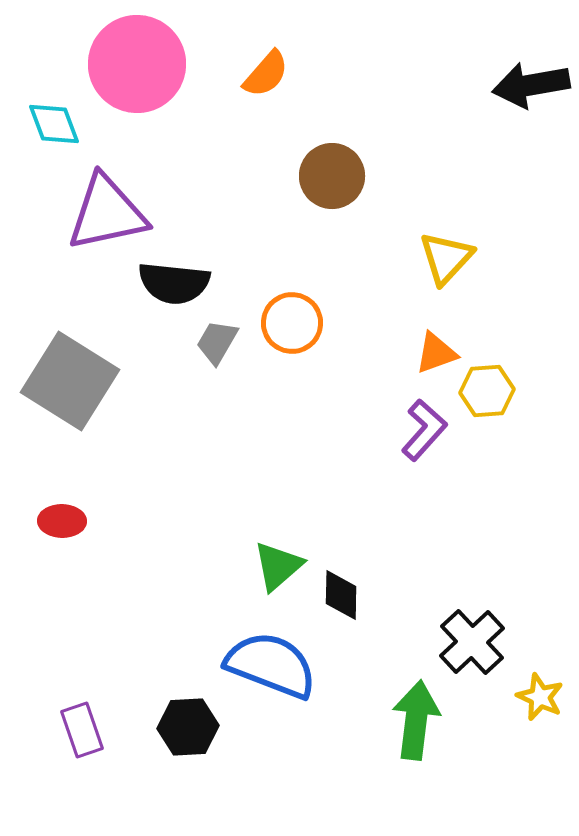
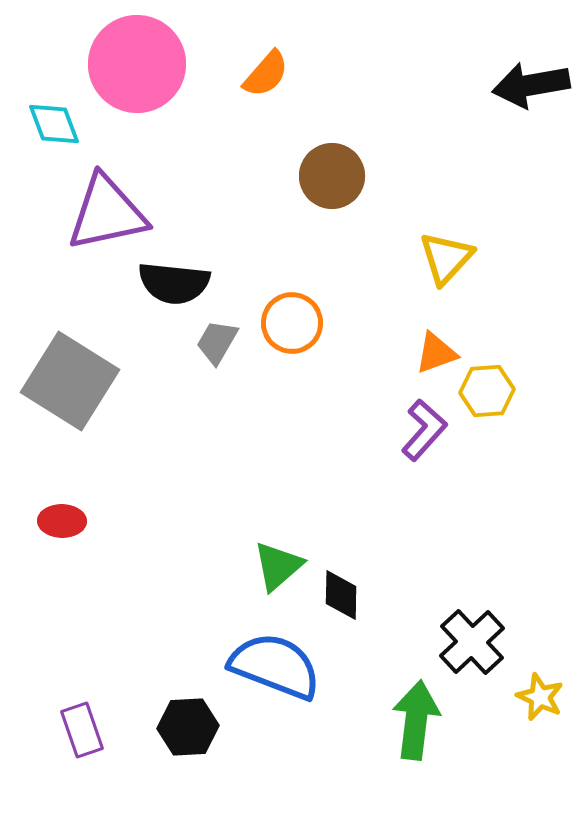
blue semicircle: moved 4 px right, 1 px down
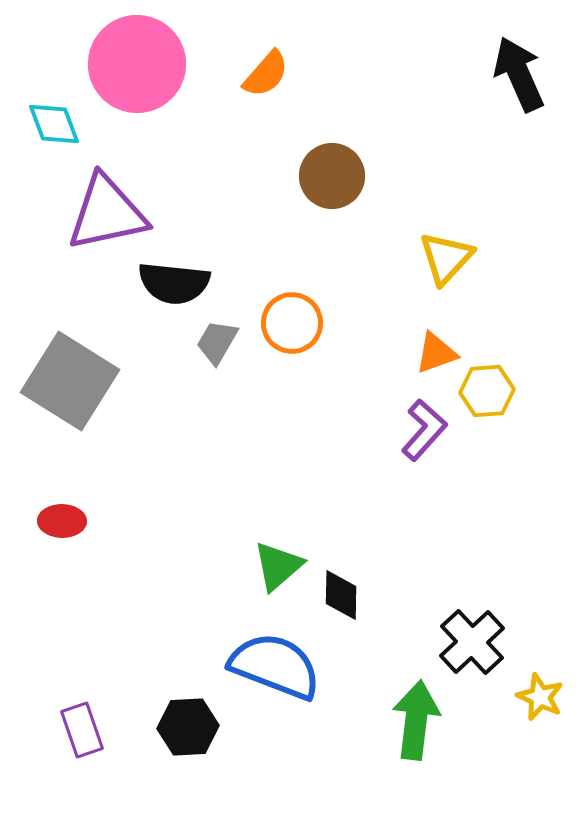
black arrow: moved 12 px left, 11 px up; rotated 76 degrees clockwise
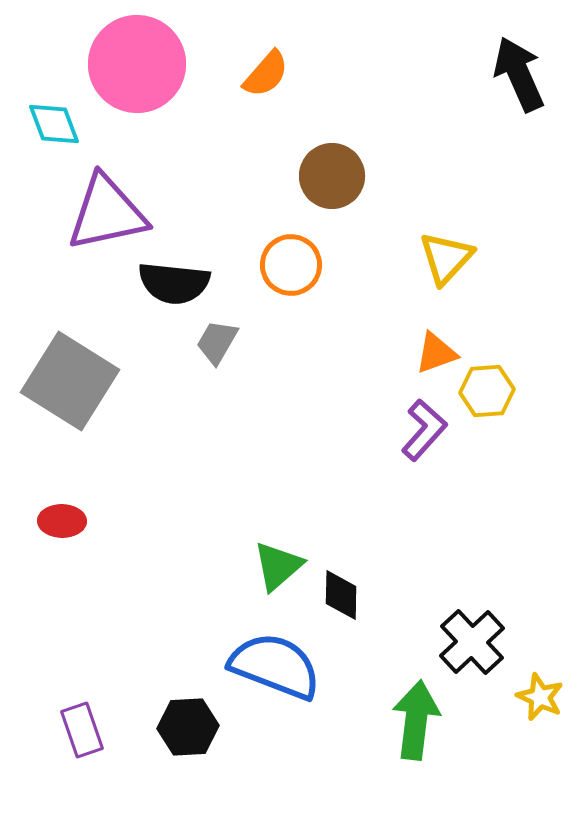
orange circle: moved 1 px left, 58 px up
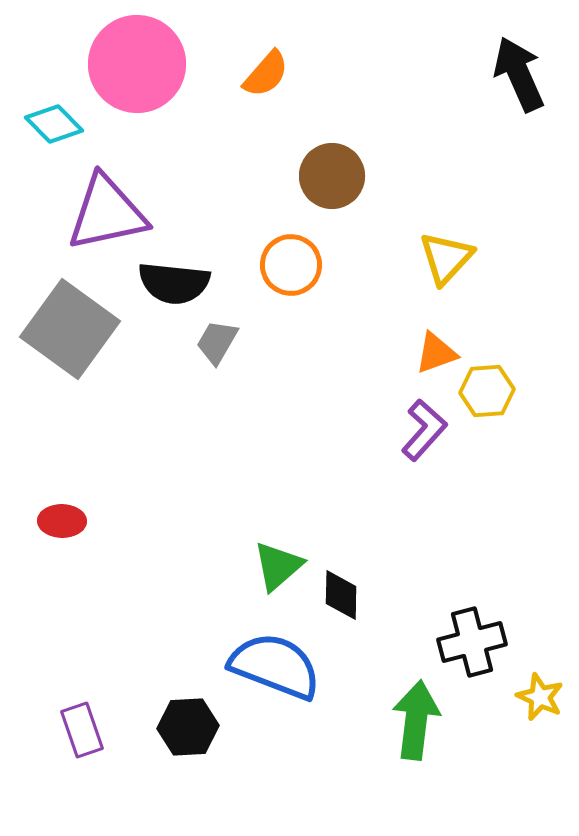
cyan diamond: rotated 24 degrees counterclockwise
gray square: moved 52 px up; rotated 4 degrees clockwise
black cross: rotated 28 degrees clockwise
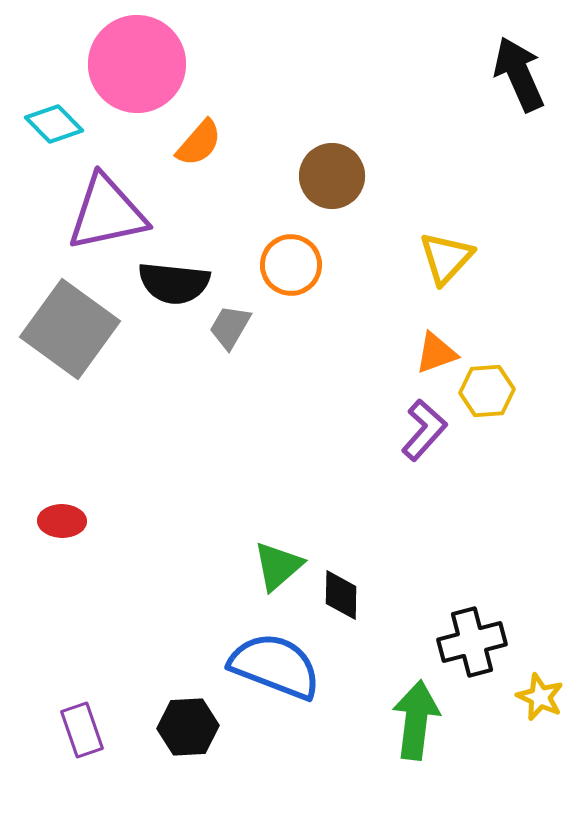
orange semicircle: moved 67 px left, 69 px down
gray trapezoid: moved 13 px right, 15 px up
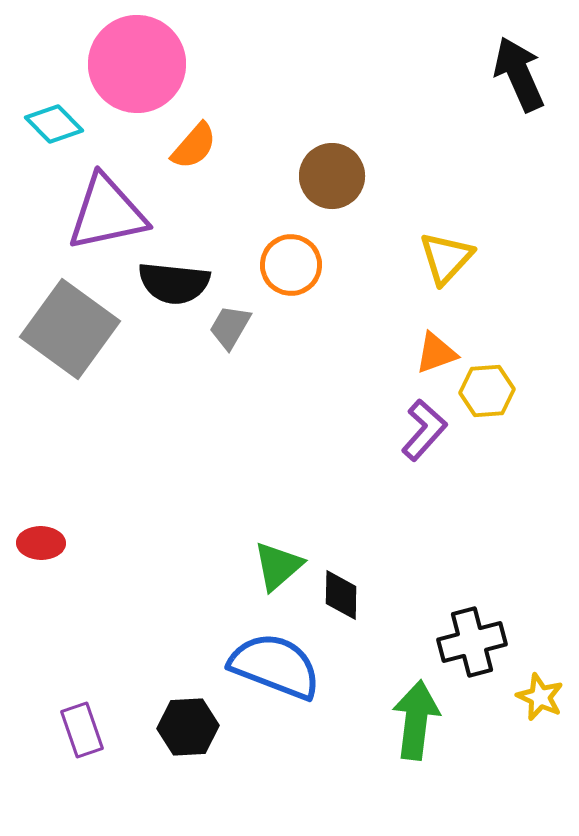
orange semicircle: moved 5 px left, 3 px down
red ellipse: moved 21 px left, 22 px down
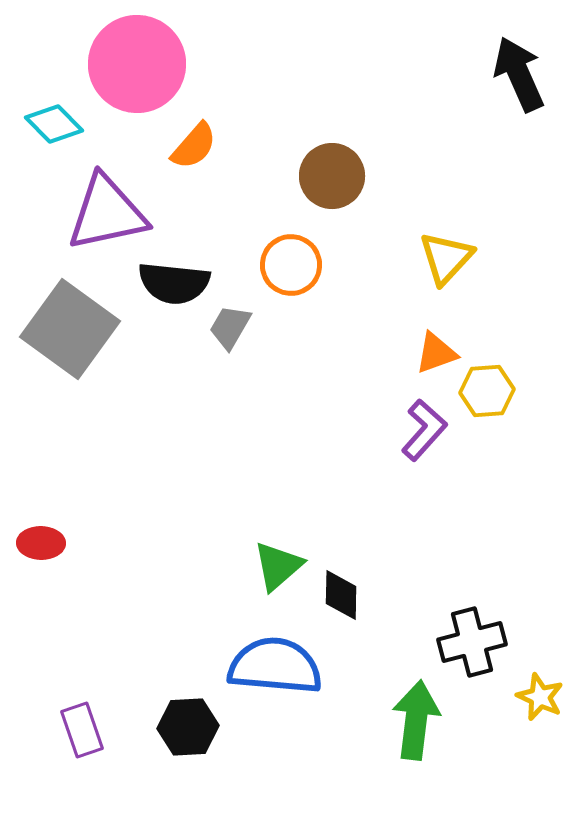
blue semicircle: rotated 16 degrees counterclockwise
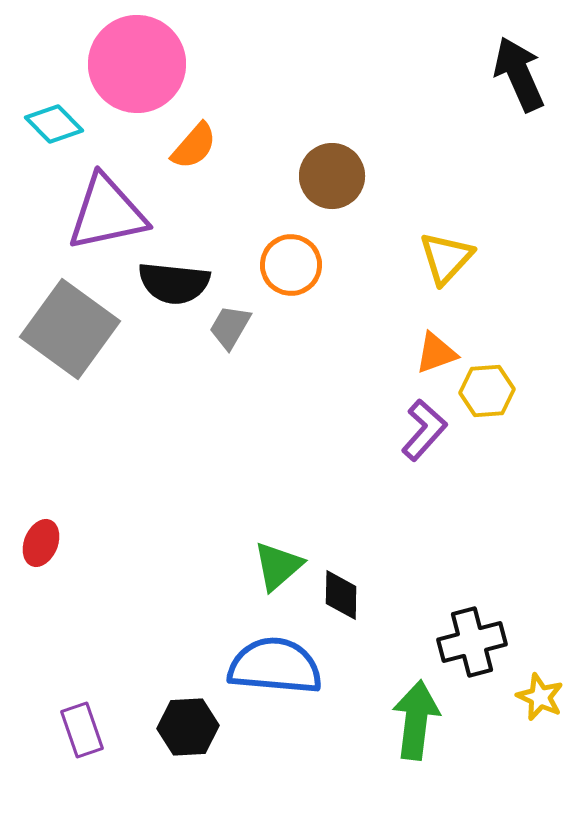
red ellipse: rotated 69 degrees counterclockwise
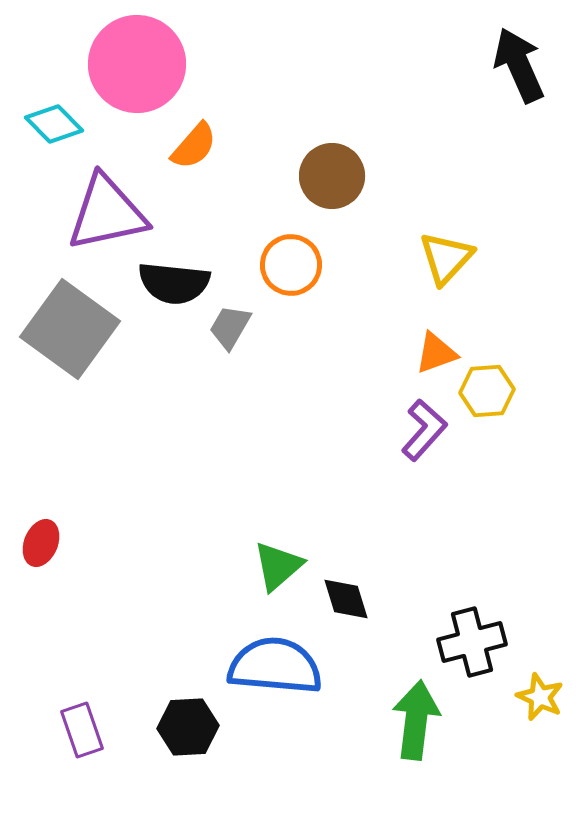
black arrow: moved 9 px up
black diamond: moved 5 px right, 4 px down; rotated 18 degrees counterclockwise
